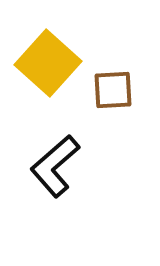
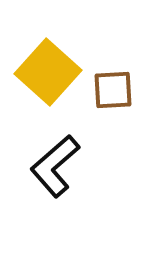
yellow square: moved 9 px down
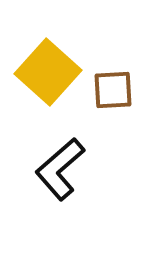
black L-shape: moved 5 px right, 3 px down
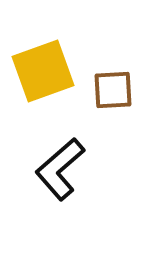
yellow square: moved 5 px left, 1 px up; rotated 28 degrees clockwise
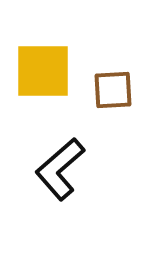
yellow square: rotated 20 degrees clockwise
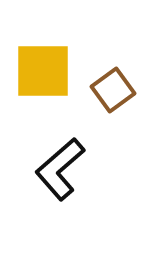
brown square: rotated 33 degrees counterclockwise
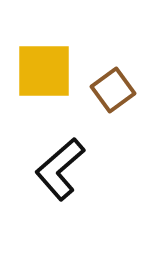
yellow square: moved 1 px right
